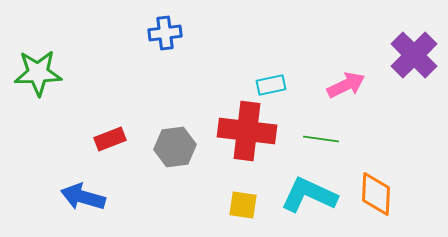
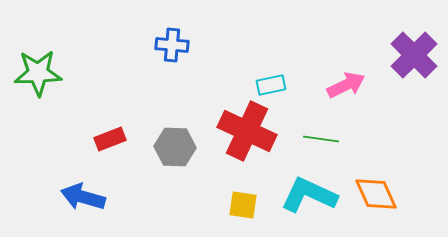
blue cross: moved 7 px right, 12 px down; rotated 12 degrees clockwise
red cross: rotated 18 degrees clockwise
gray hexagon: rotated 9 degrees clockwise
orange diamond: rotated 27 degrees counterclockwise
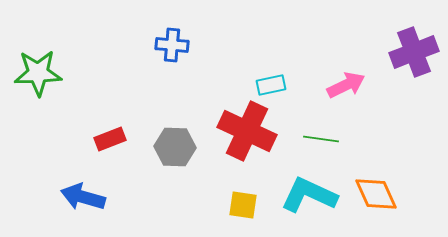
purple cross: moved 3 px up; rotated 24 degrees clockwise
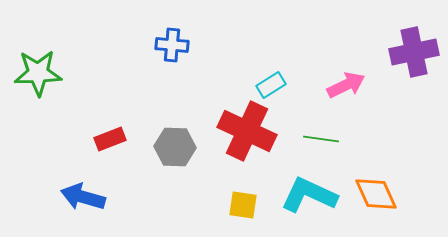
purple cross: rotated 9 degrees clockwise
cyan rectangle: rotated 20 degrees counterclockwise
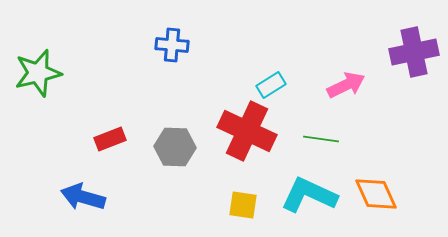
green star: rotated 12 degrees counterclockwise
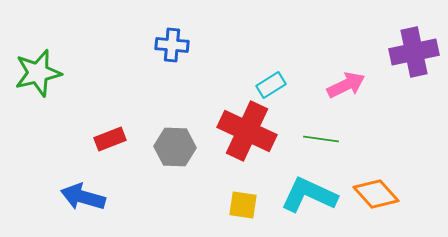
orange diamond: rotated 18 degrees counterclockwise
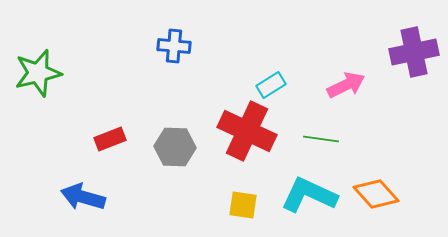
blue cross: moved 2 px right, 1 px down
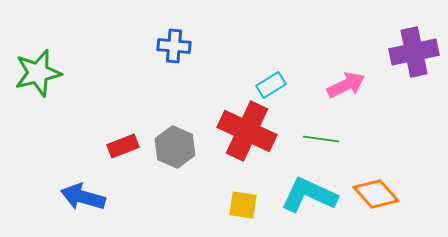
red rectangle: moved 13 px right, 7 px down
gray hexagon: rotated 21 degrees clockwise
